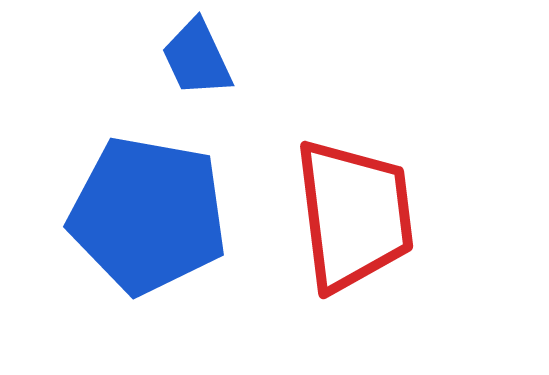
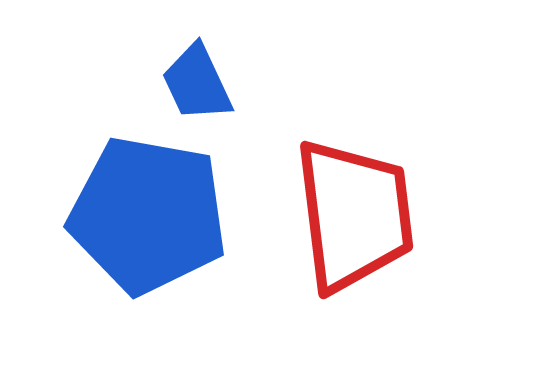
blue trapezoid: moved 25 px down
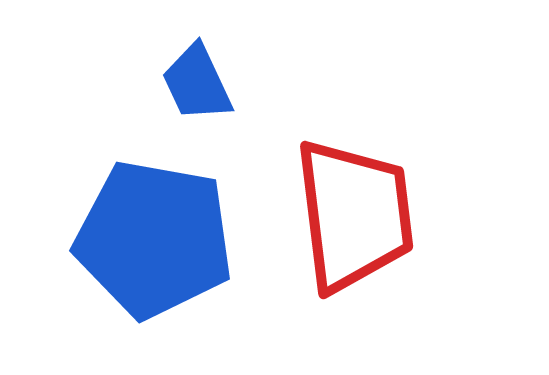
blue pentagon: moved 6 px right, 24 px down
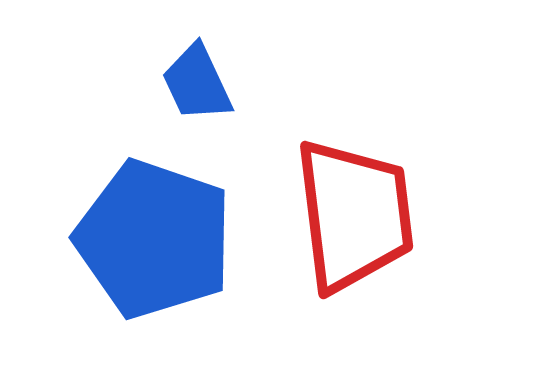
blue pentagon: rotated 9 degrees clockwise
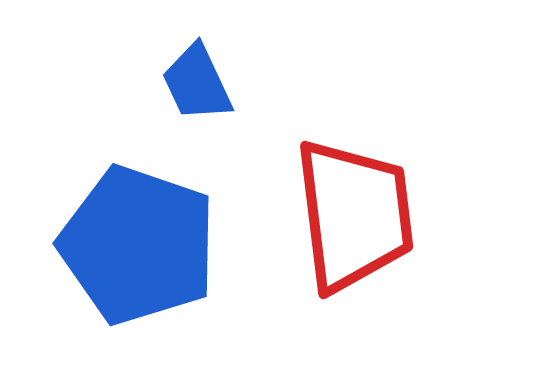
blue pentagon: moved 16 px left, 6 px down
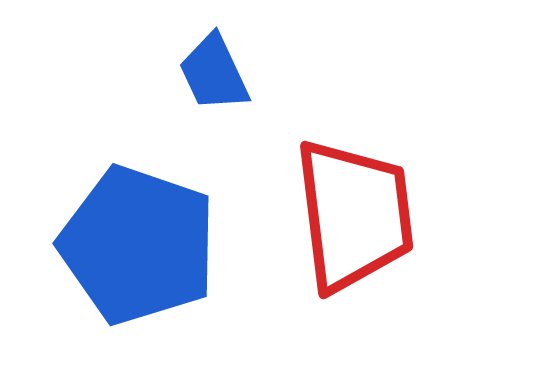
blue trapezoid: moved 17 px right, 10 px up
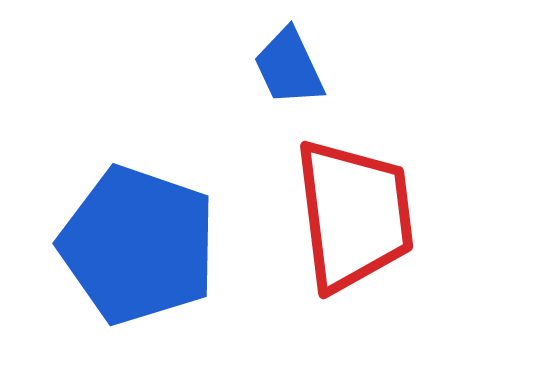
blue trapezoid: moved 75 px right, 6 px up
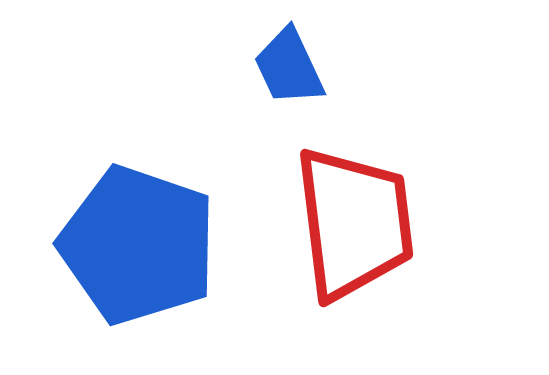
red trapezoid: moved 8 px down
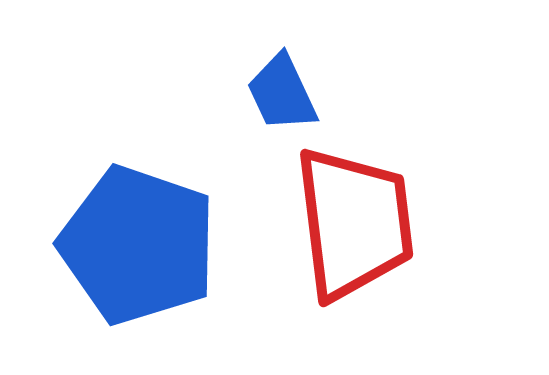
blue trapezoid: moved 7 px left, 26 px down
